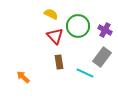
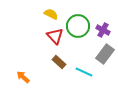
purple cross: moved 2 px left
gray rectangle: moved 3 px right, 3 px up
brown rectangle: rotated 40 degrees counterclockwise
cyan line: moved 1 px left, 1 px up
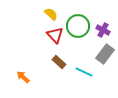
yellow semicircle: rotated 16 degrees clockwise
red triangle: moved 1 px up
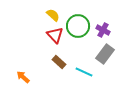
yellow semicircle: moved 2 px right, 1 px down
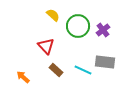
purple cross: rotated 24 degrees clockwise
red triangle: moved 9 px left, 11 px down
gray rectangle: moved 8 px down; rotated 60 degrees clockwise
brown rectangle: moved 3 px left, 8 px down
cyan line: moved 1 px left, 2 px up
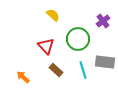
green circle: moved 13 px down
purple cross: moved 9 px up
cyan line: rotated 48 degrees clockwise
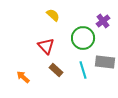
green circle: moved 5 px right, 1 px up
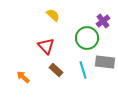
green circle: moved 4 px right
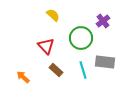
green circle: moved 6 px left
